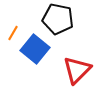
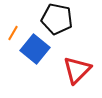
black pentagon: moved 1 px left
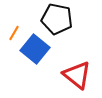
orange line: moved 1 px right
red triangle: moved 5 px down; rotated 36 degrees counterclockwise
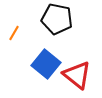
blue square: moved 11 px right, 15 px down
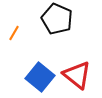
black pentagon: rotated 12 degrees clockwise
blue square: moved 6 px left, 13 px down
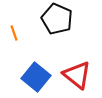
orange line: rotated 49 degrees counterclockwise
blue square: moved 4 px left
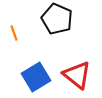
blue square: rotated 20 degrees clockwise
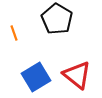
black pentagon: rotated 8 degrees clockwise
